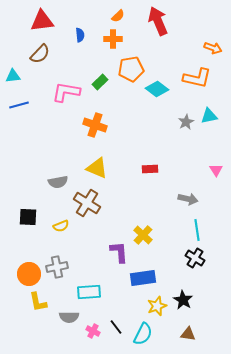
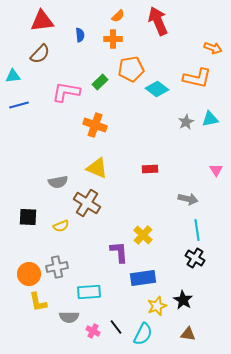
cyan triangle at (209, 116): moved 1 px right, 3 px down
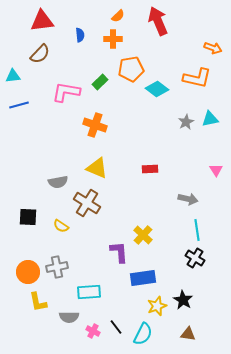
yellow semicircle at (61, 226): rotated 56 degrees clockwise
orange circle at (29, 274): moved 1 px left, 2 px up
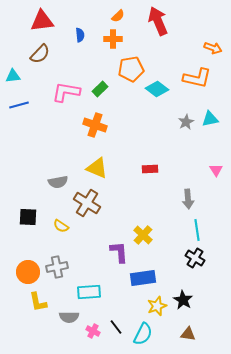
green rectangle at (100, 82): moved 7 px down
gray arrow at (188, 199): rotated 72 degrees clockwise
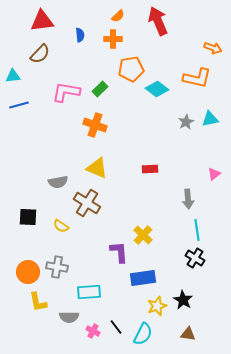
pink triangle at (216, 170): moved 2 px left, 4 px down; rotated 24 degrees clockwise
gray cross at (57, 267): rotated 20 degrees clockwise
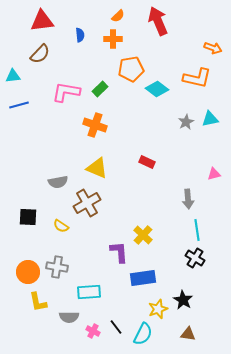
red rectangle at (150, 169): moved 3 px left, 7 px up; rotated 28 degrees clockwise
pink triangle at (214, 174): rotated 24 degrees clockwise
brown cross at (87, 203): rotated 28 degrees clockwise
yellow star at (157, 306): moved 1 px right, 3 px down
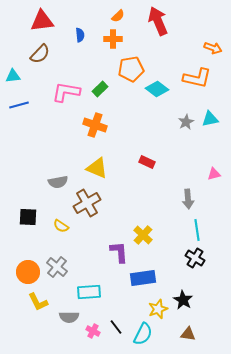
gray cross at (57, 267): rotated 30 degrees clockwise
yellow L-shape at (38, 302): rotated 15 degrees counterclockwise
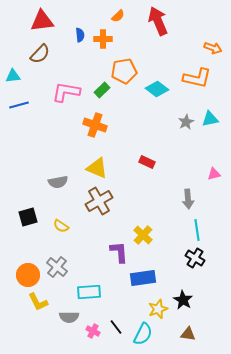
orange cross at (113, 39): moved 10 px left
orange pentagon at (131, 69): moved 7 px left, 2 px down
green rectangle at (100, 89): moved 2 px right, 1 px down
brown cross at (87, 203): moved 12 px right, 2 px up
black square at (28, 217): rotated 18 degrees counterclockwise
orange circle at (28, 272): moved 3 px down
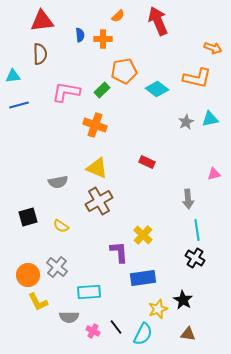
brown semicircle at (40, 54): rotated 45 degrees counterclockwise
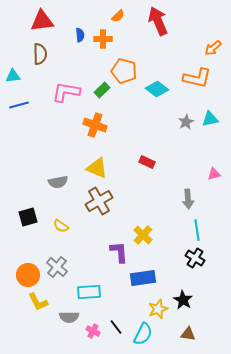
orange arrow at (213, 48): rotated 120 degrees clockwise
orange pentagon at (124, 71): rotated 25 degrees clockwise
